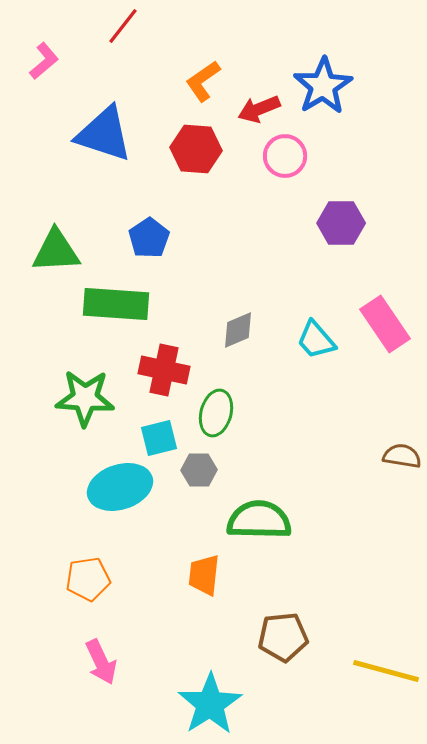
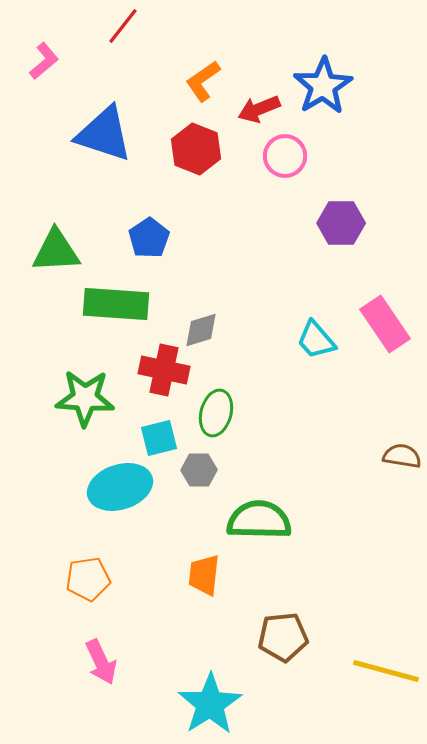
red hexagon: rotated 18 degrees clockwise
gray diamond: moved 37 px left; rotated 6 degrees clockwise
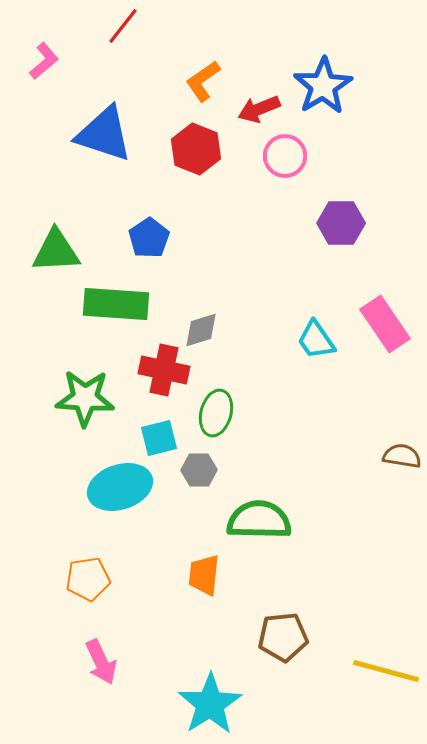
cyan trapezoid: rotated 6 degrees clockwise
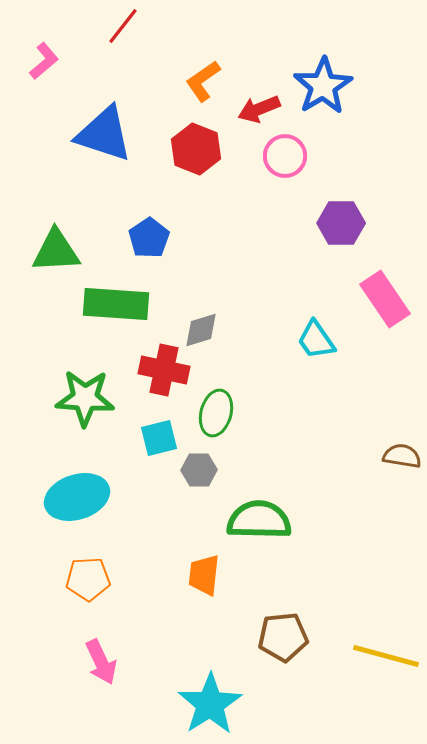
pink rectangle: moved 25 px up
cyan ellipse: moved 43 px left, 10 px down
orange pentagon: rotated 6 degrees clockwise
yellow line: moved 15 px up
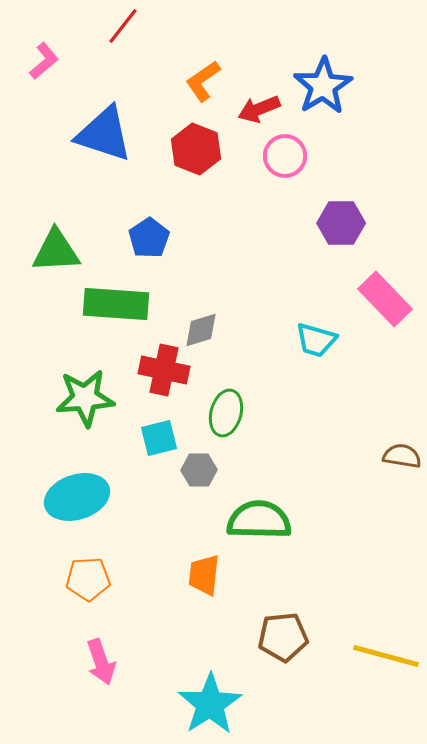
pink rectangle: rotated 10 degrees counterclockwise
cyan trapezoid: rotated 39 degrees counterclockwise
green star: rotated 8 degrees counterclockwise
green ellipse: moved 10 px right
pink arrow: rotated 6 degrees clockwise
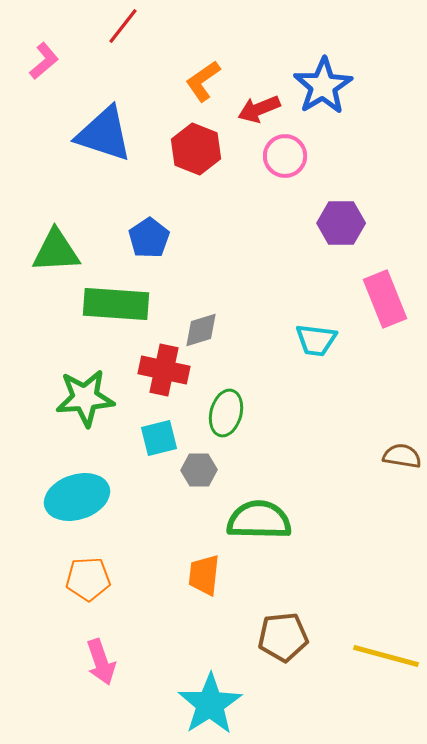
pink rectangle: rotated 22 degrees clockwise
cyan trapezoid: rotated 9 degrees counterclockwise
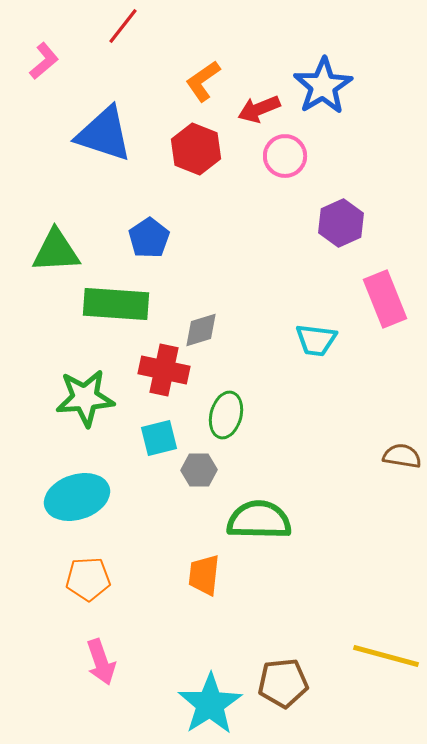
purple hexagon: rotated 24 degrees counterclockwise
green ellipse: moved 2 px down
brown pentagon: moved 46 px down
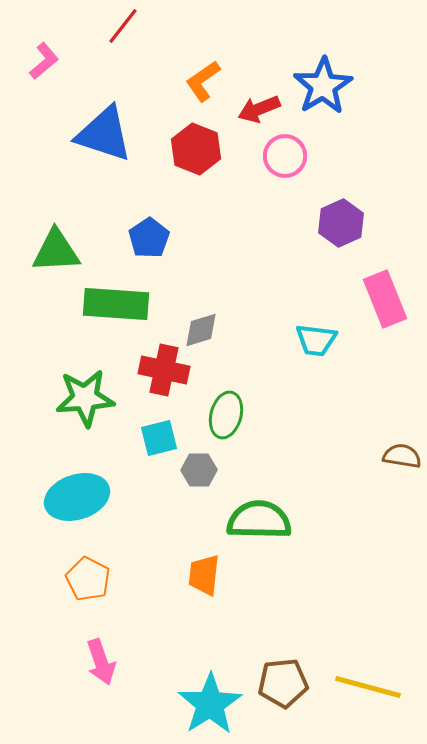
orange pentagon: rotated 30 degrees clockwise
yellow line: moved 18 px left, 31 px down
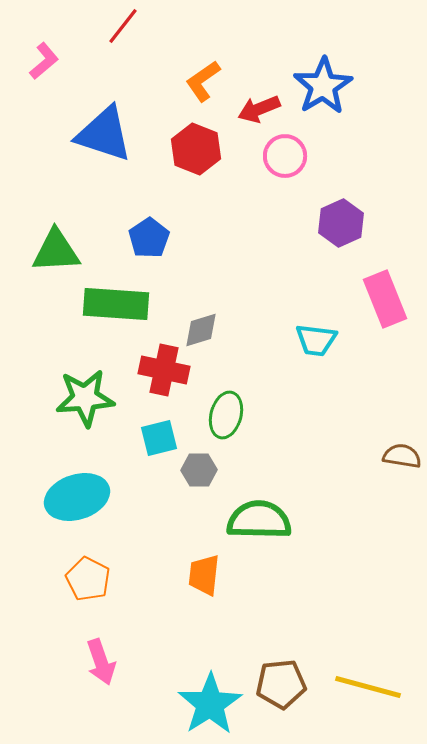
brown pentagon: moved 2 px left, 1 px down
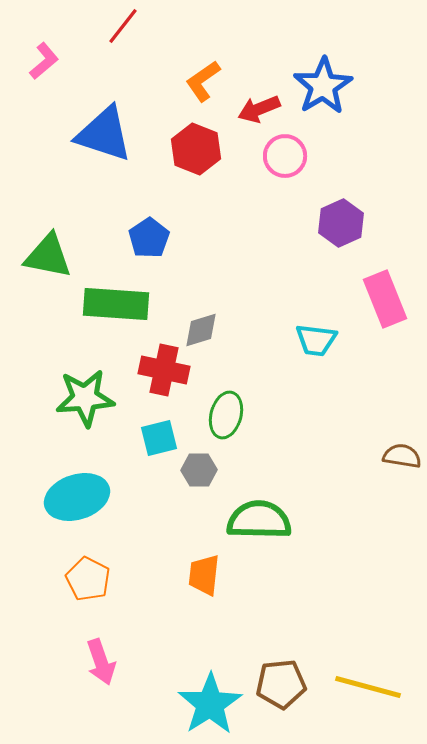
green triangle: moved 8 px left, 5 px down; rotated 14 degrees clockwise
